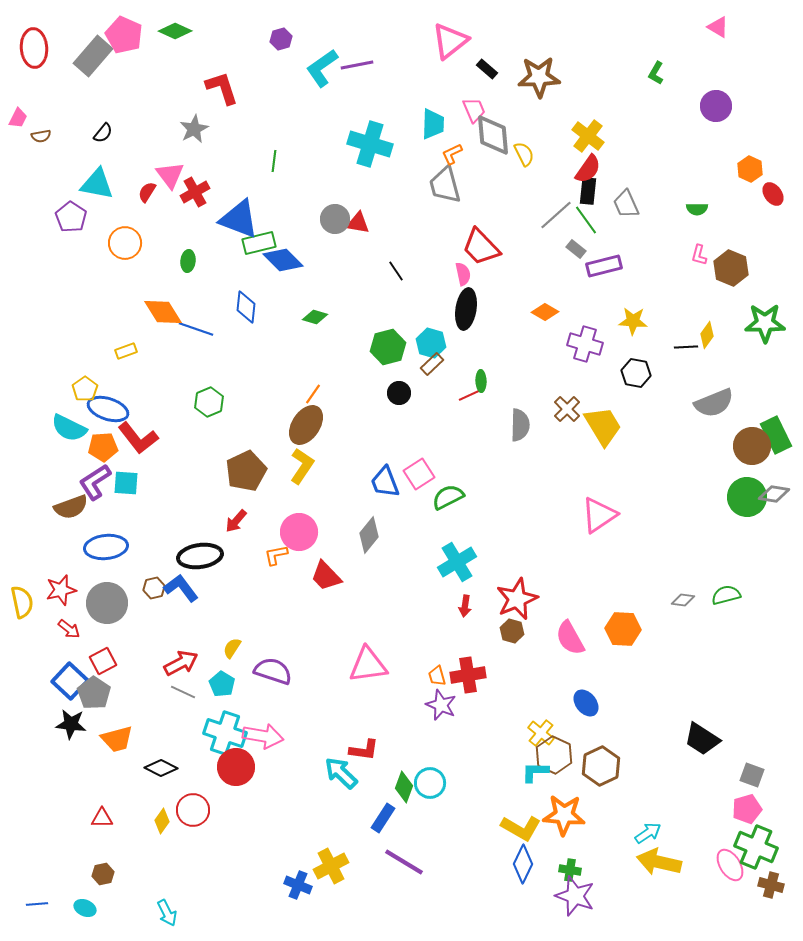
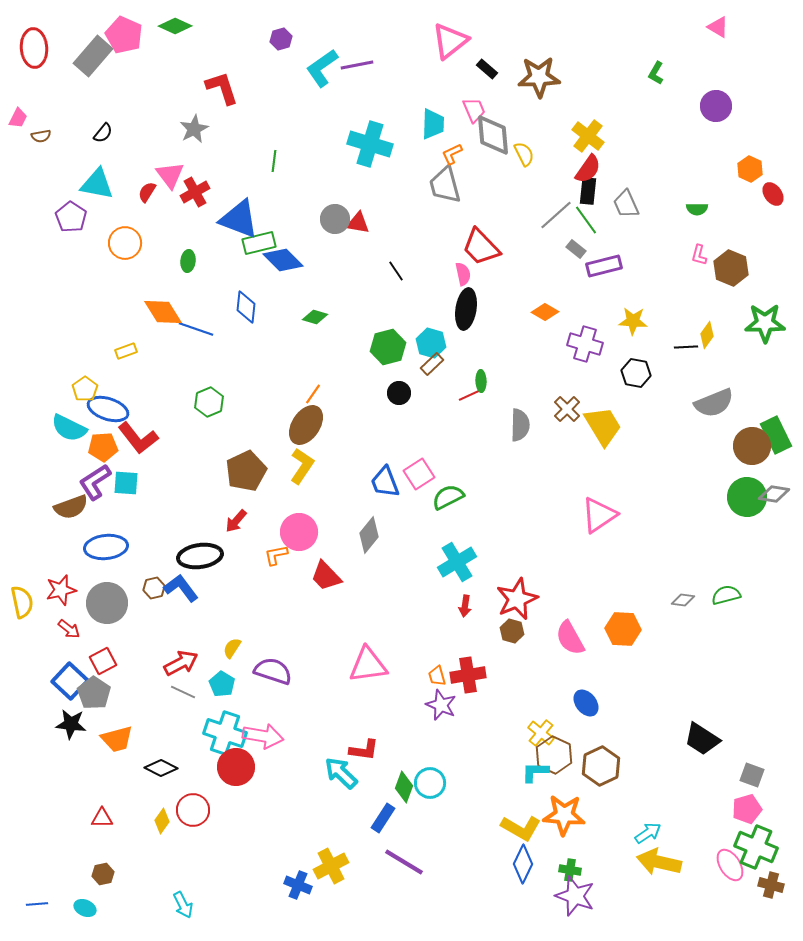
green diamond at (175, 31): moved 5 px up
cyan arrow at (167, 913): moved 16 px right, 8 px up
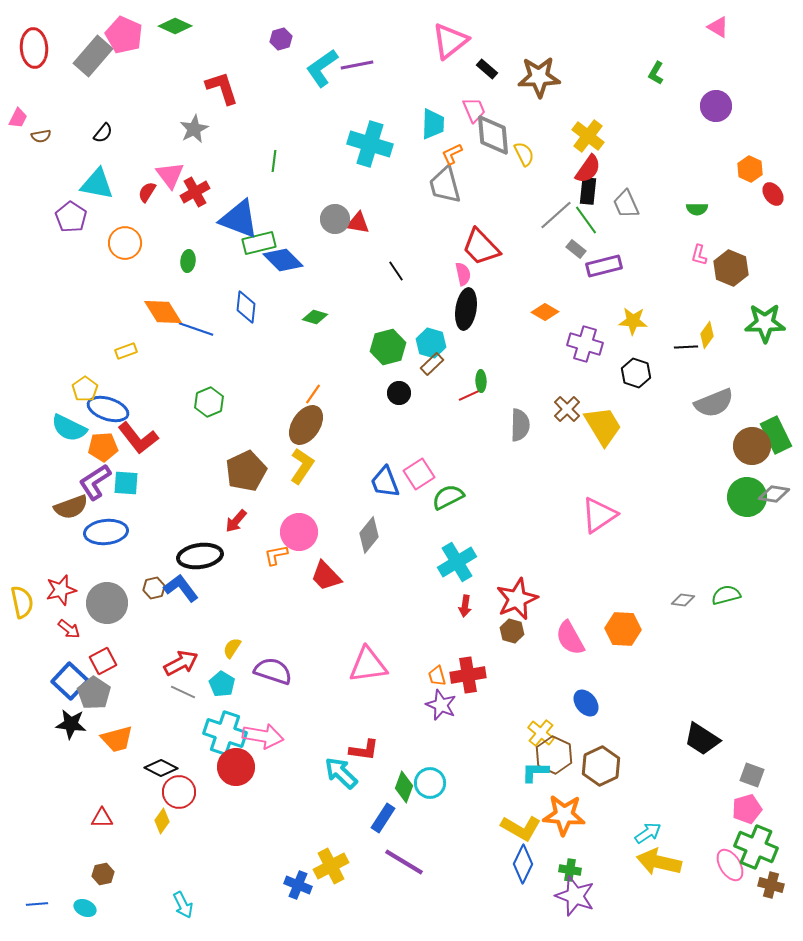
black hexagon at (636, 373): rotated 8 degrees clockwise
blue ellipse at (106, 547): moved 15 px up
red circle at (193, 810): moved 14 px left, 18 px up
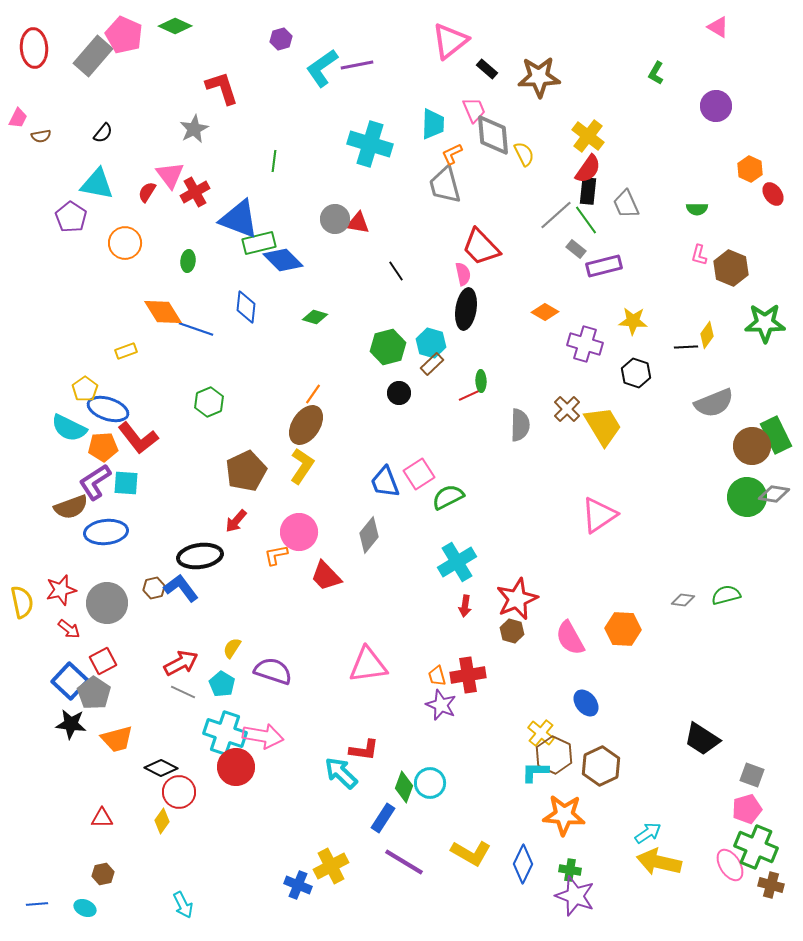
yellow L-shape at (521, 828): moved 50 px left, 25 px down
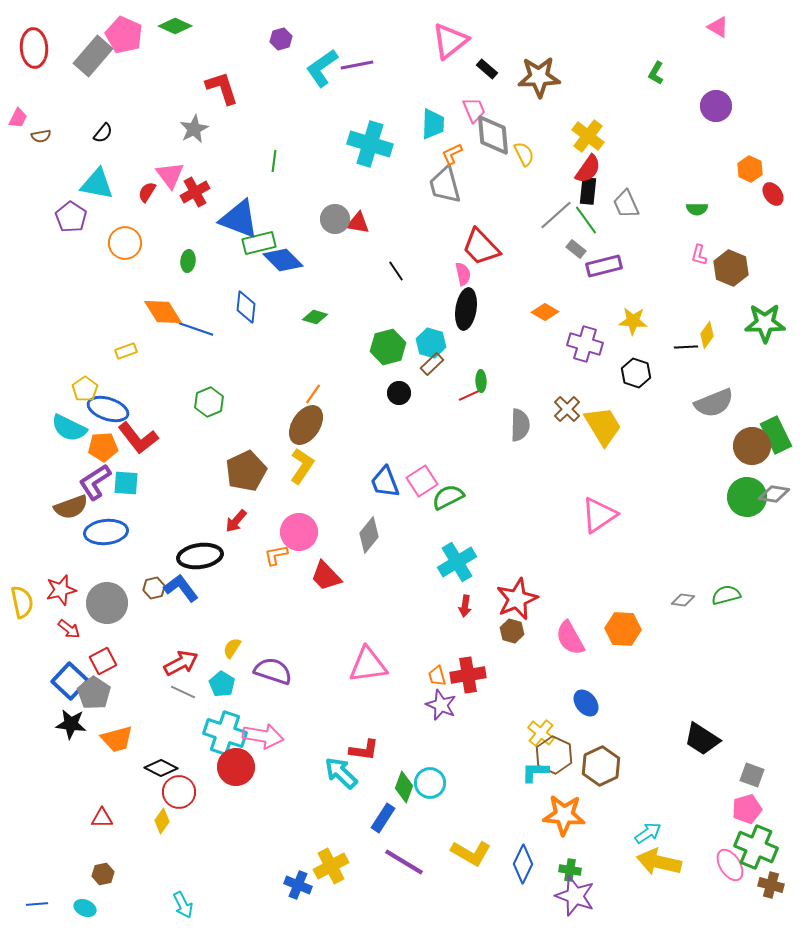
pink square at (419, 474): moved 3 px right, 7 px down
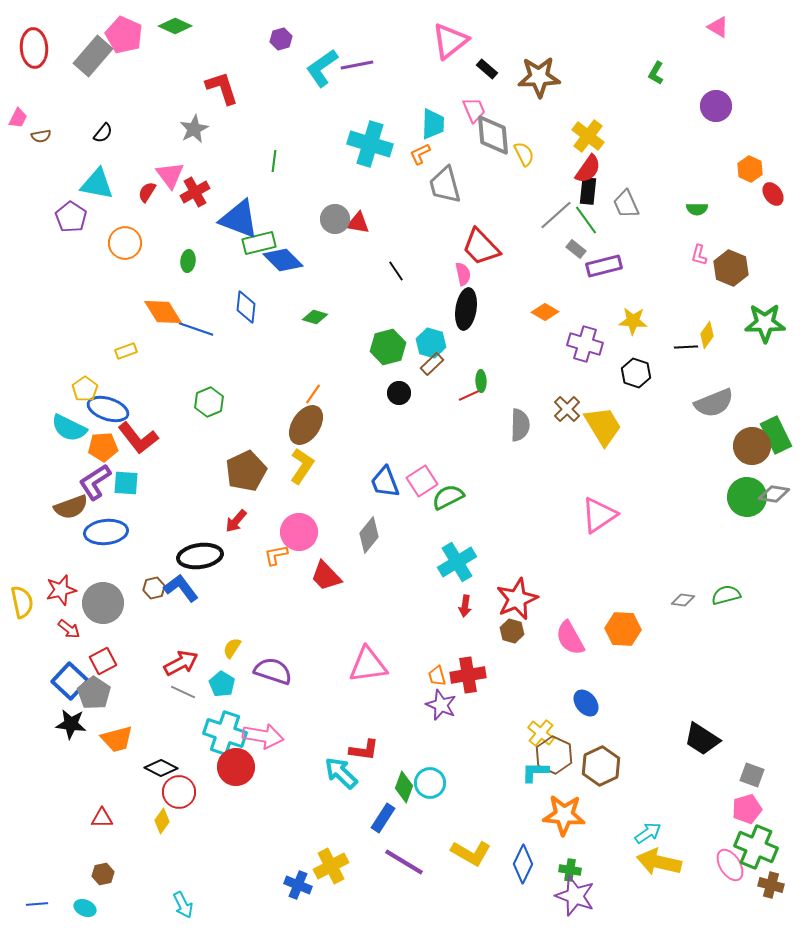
orange L-shape at (452, 154): moved 32 px left
gray circle at (107, 603): moved 4 px left
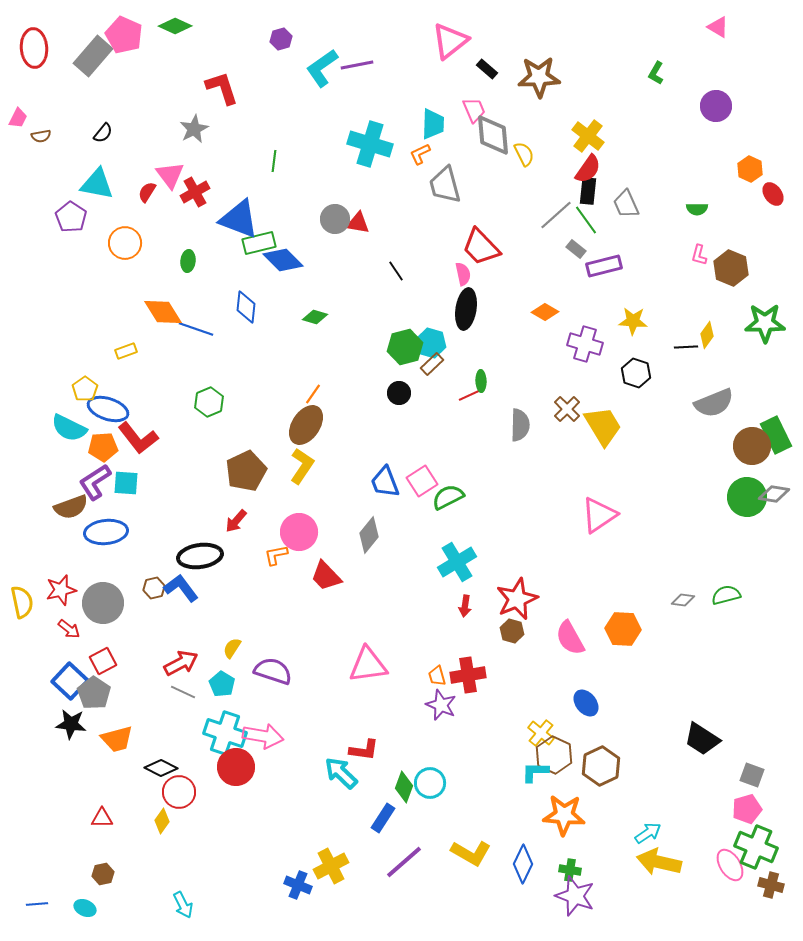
green hexagon at (388, 347): moved 17 px right
purple line at (404, 862): rotated 72 degrees counterclockwise
